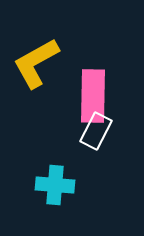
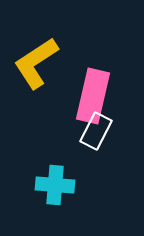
yellow L-shape: rotated 4 degrees counterclockwise
pink rectangle: rotated 12 degrees clockwise
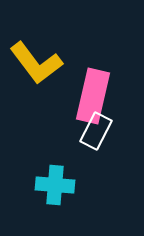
yellow L-shape: rotated 94 degrees counterclockwise
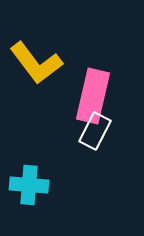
white rectangle: moved 1 px left
cyan cross: moved 26 px left
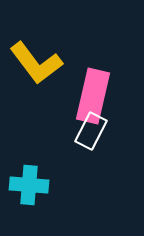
white rectangle: moved 4 px left
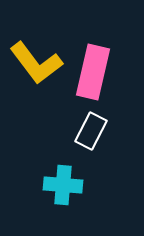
pink rectangle: moved 24 px up
cyan cross: moved 34 px right
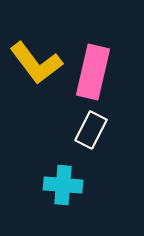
white rectangle: moved 1 px up
